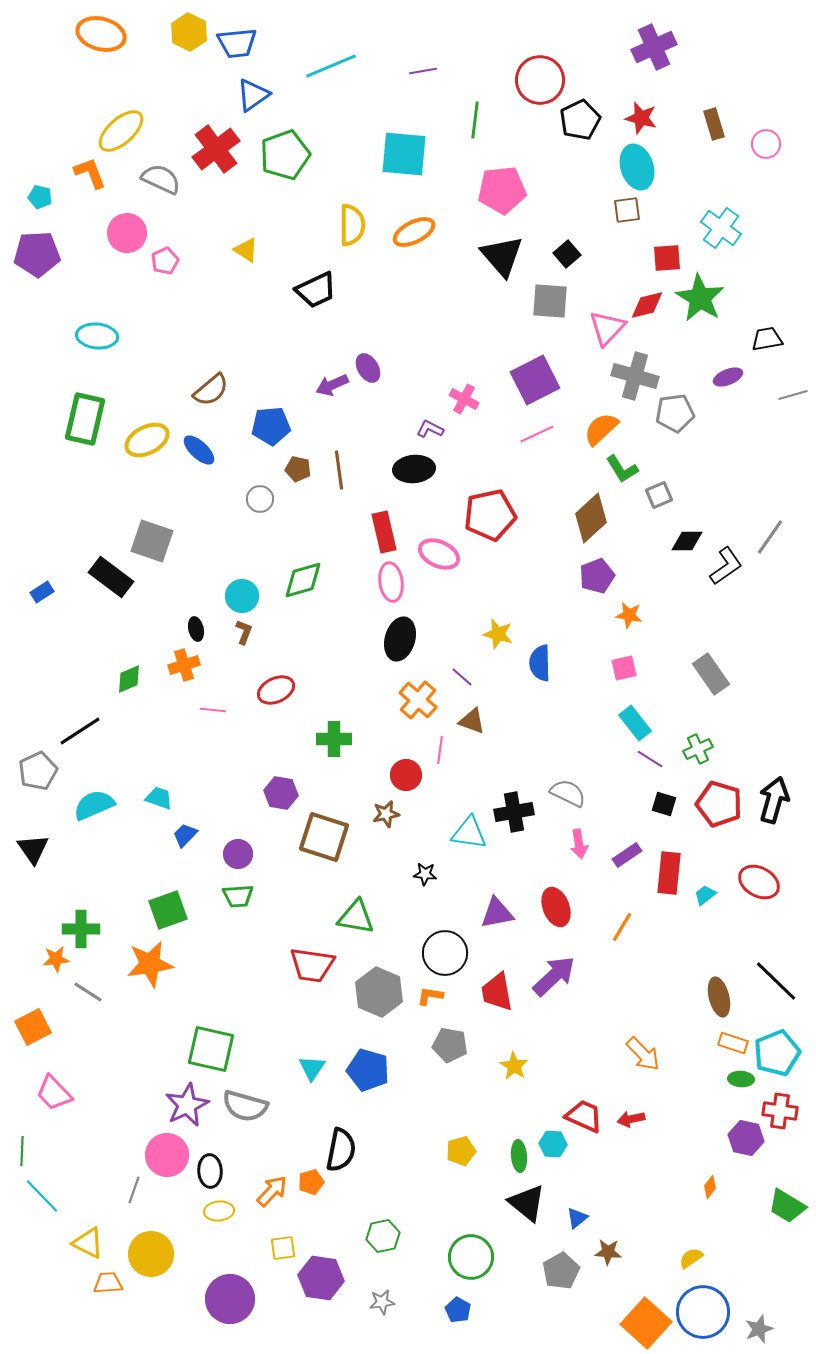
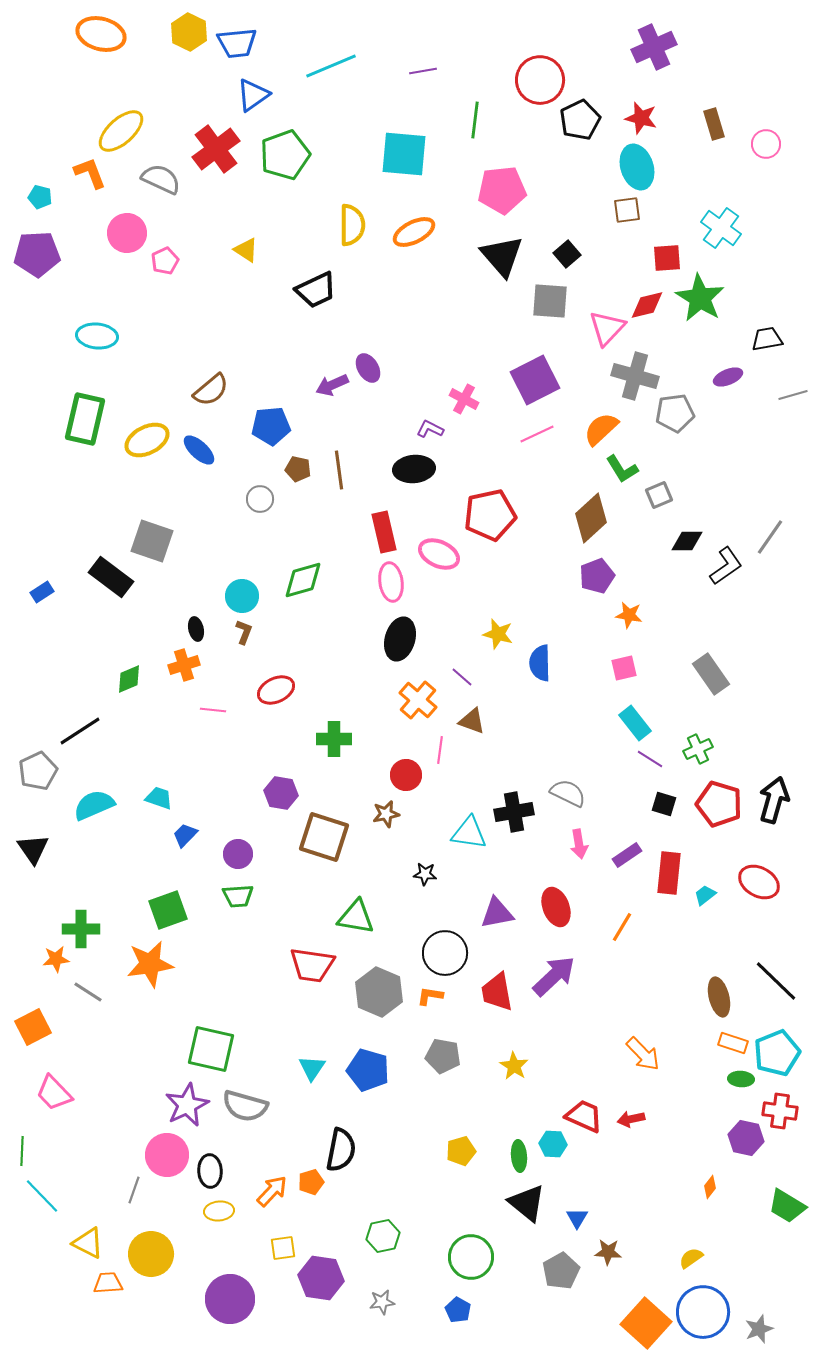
gray pentagon at (450, 1045): moved 7 px left, 11 px down
blue triangle at (577, 1218): rotated 20 degrees counterclockwise
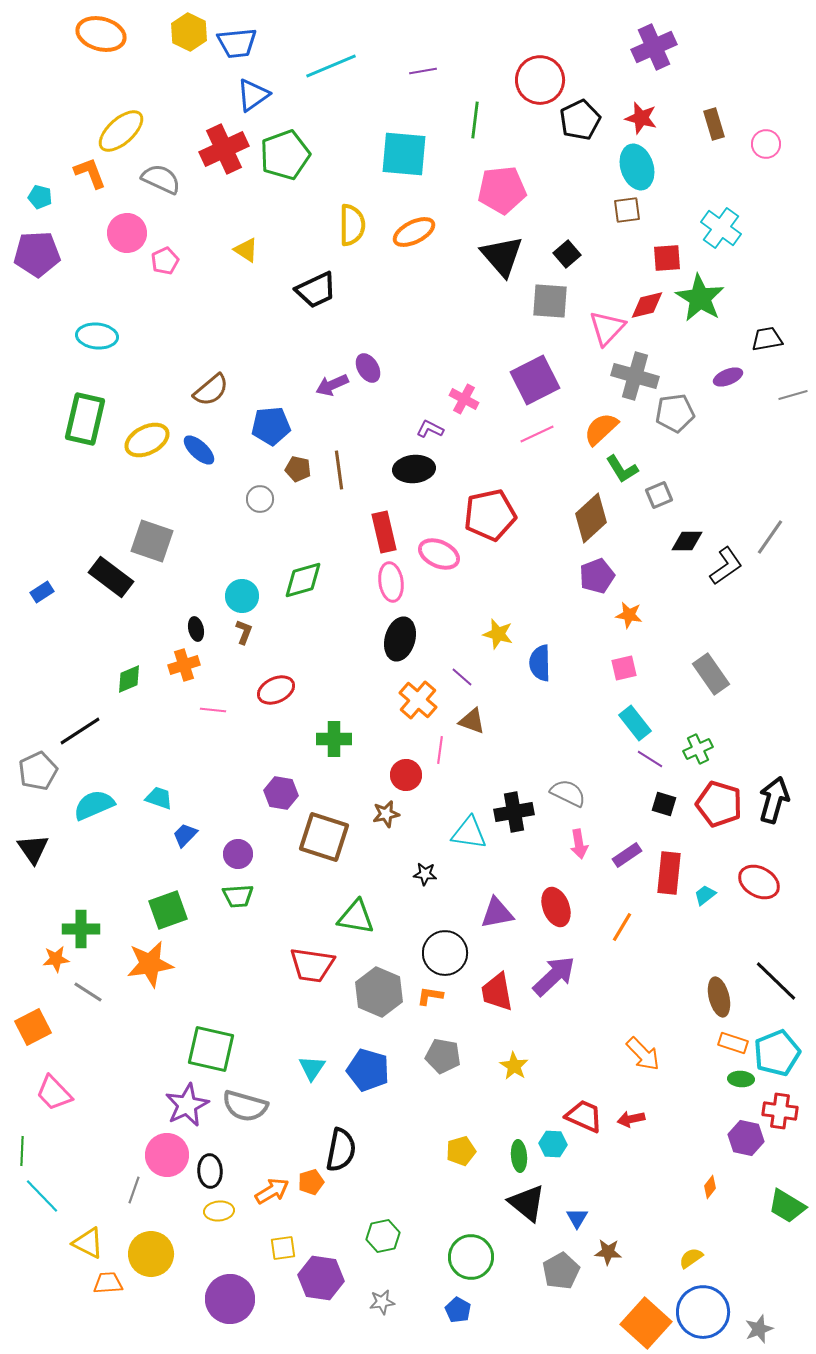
red cross at (216, 149): moved 8 px right; rotated 12 degrees clockwise
orange arrow at (272, 1191): rotated 16 degrees clockwise
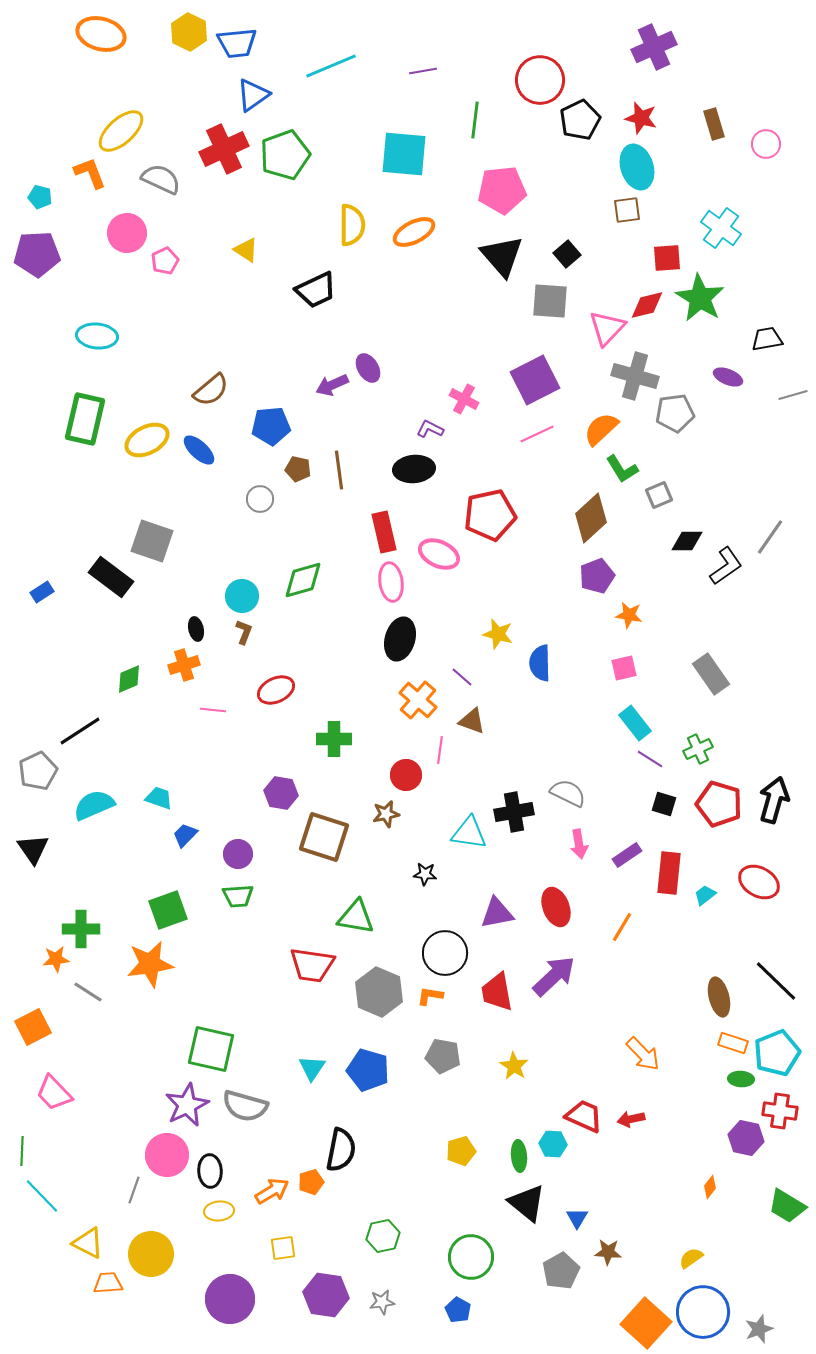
purple ellipse at (728, 377): rotated 44 degrees clockwise
purple hexagon at (321, 1278): moved 5 px right, 17 px down
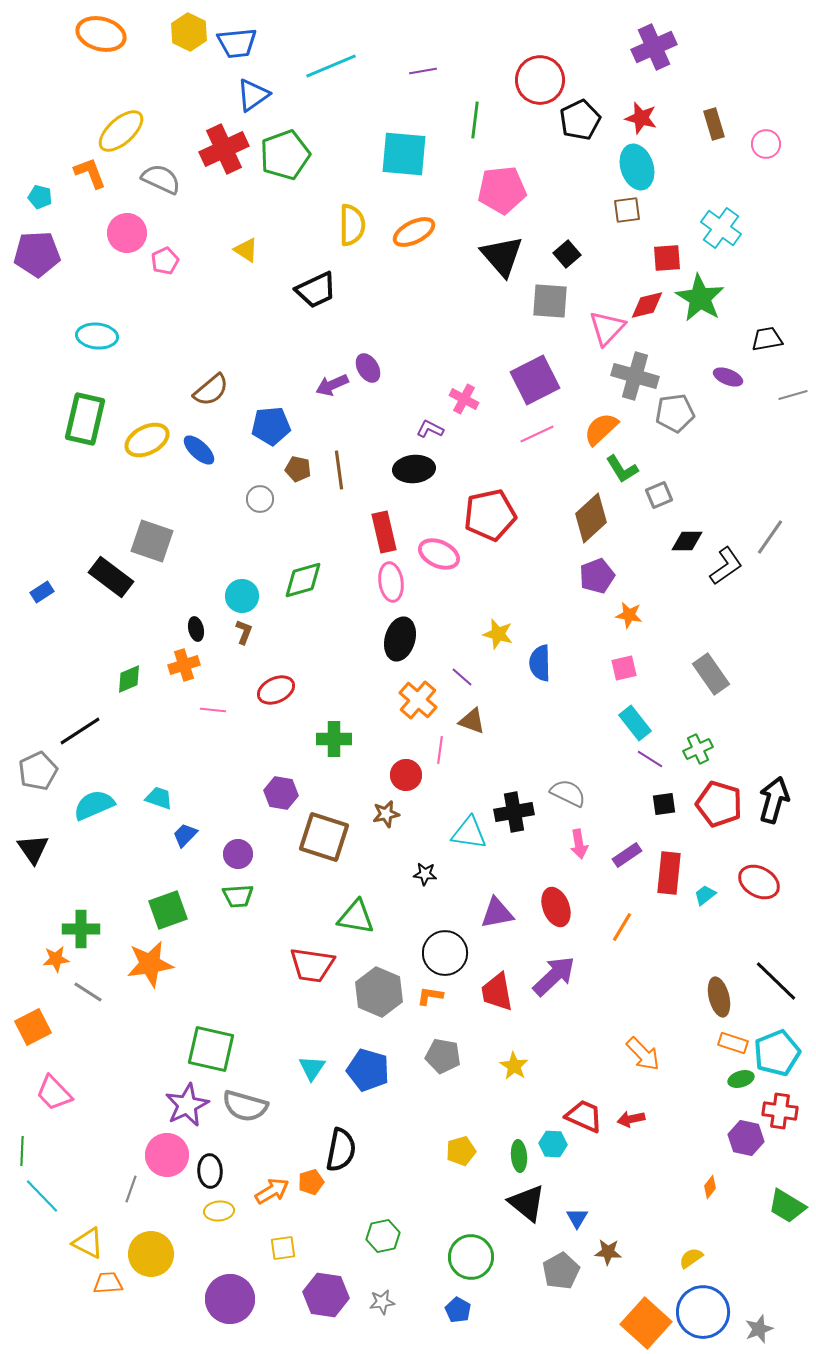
black square at (664, 804): rotated 25 degrees counterclockwise
green ellipse at (741, 1079): rotated 20 degrees counterclockwise
gray line at (134, 1190): moved 3 px left, 1 px up
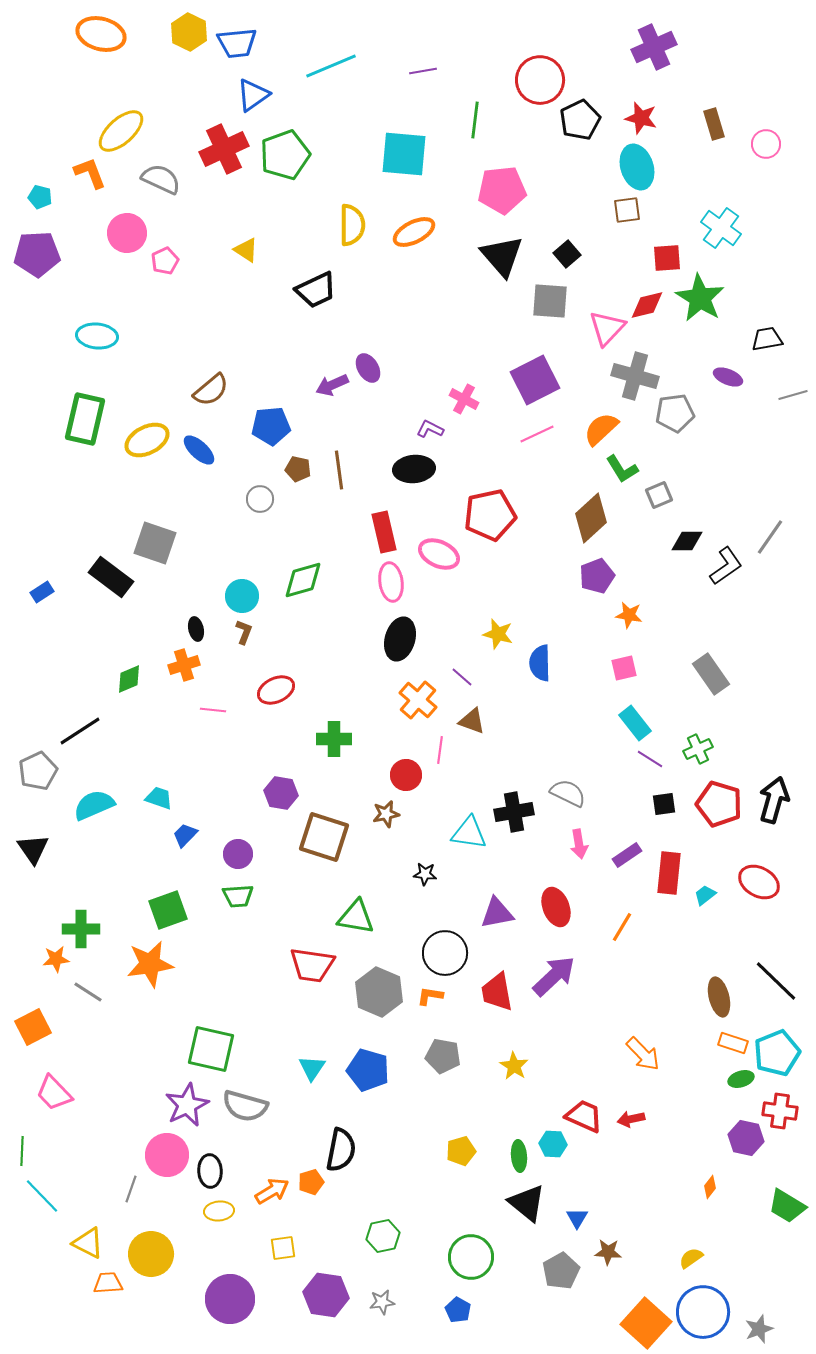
gray square at (152, 541): moved 3 px right, 2 px down
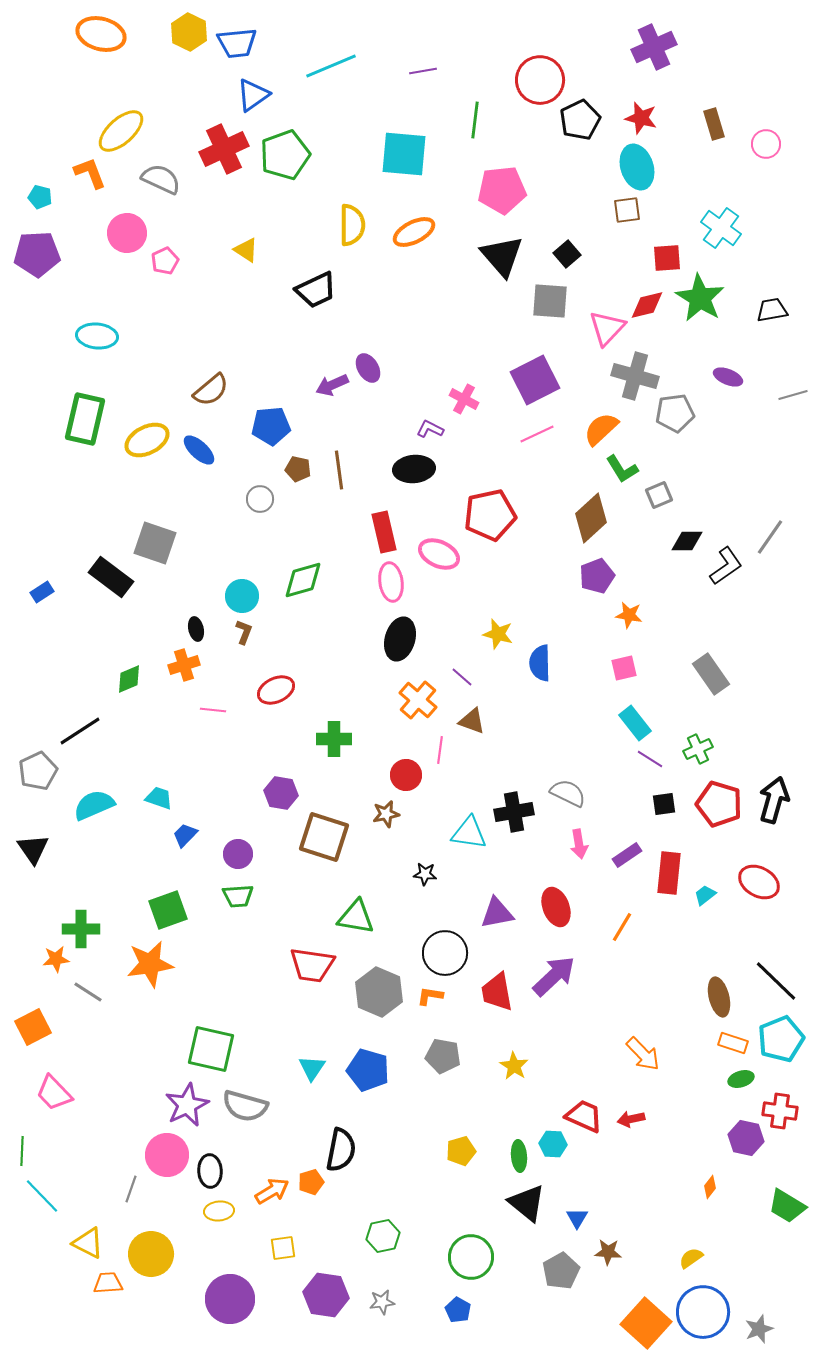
black trapezoid at (767, 339): moved 5 px right, 29 px up
cyan pentagon at (777, 1053): moved 4 px right, 14 px up
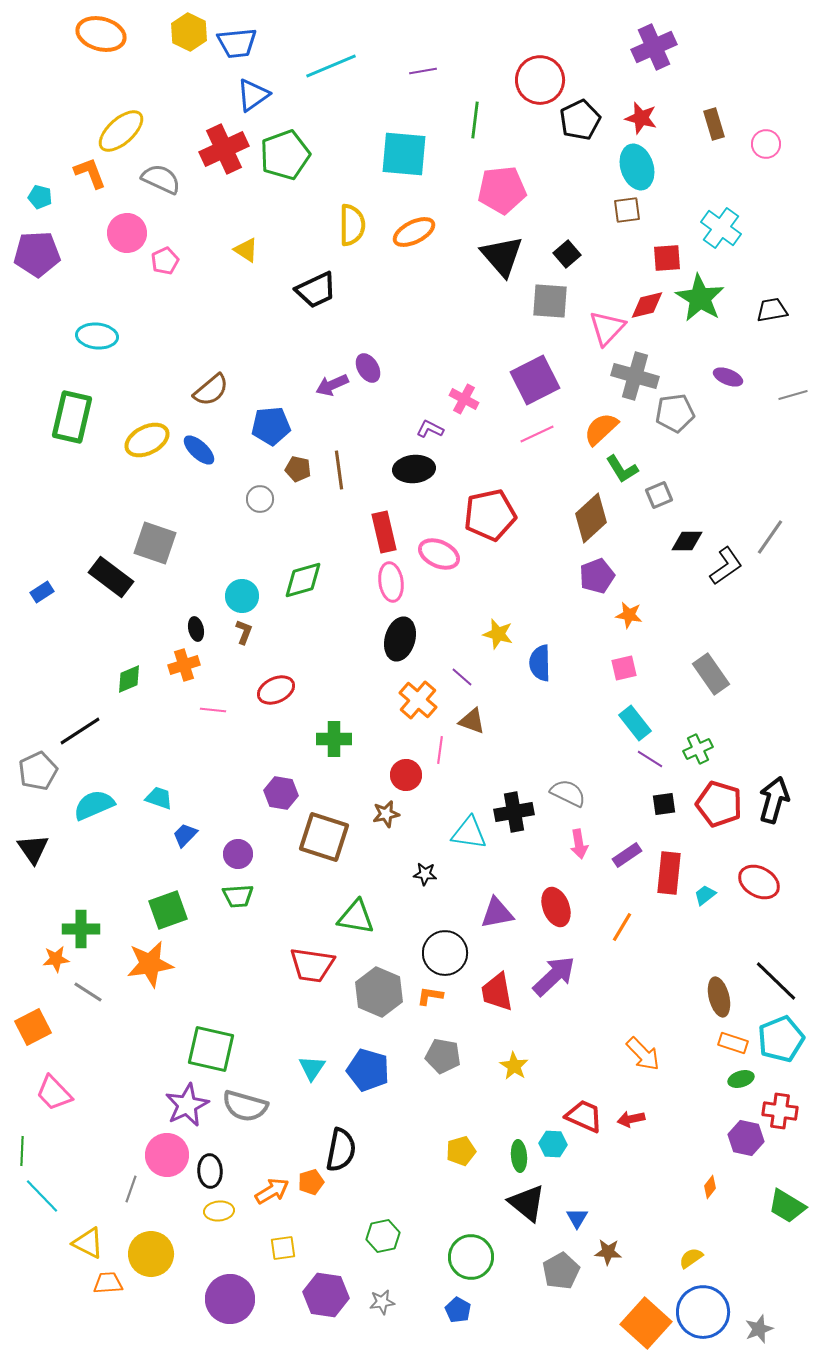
green rectangle at (85, 419): moved 13 px left, 2 px up
